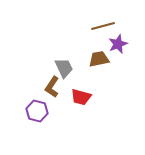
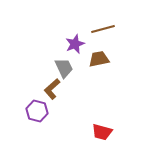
brown line: moved 3 px down
purple star: moved 43 px left
brown L-shape: moved 2 px down; rotated 15 degrees clockwise
red trapezoid: moved 21 px right, 35 px down
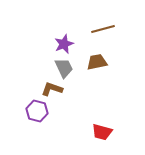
purple star: moved 11 px left
brown trapezoid: moved 2 px left, 3 px down
brown L-shape: rotated 60 degrees clockwise
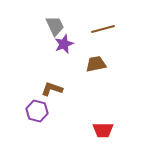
brown trapezoid: moved 1 px left, 2 px down
gray trapezoid: moved 9 px left, 42 px up
red trapezoid: moved 1 px right, 2 px up; rotated 15 degrees counterclockwise
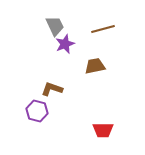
purple star: moved 1 px right
brown trapezoid: moved 1 px left, 2 px down
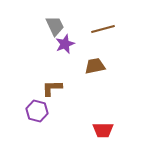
brown L-shape: moved 1 px up; rotated 20 degrees counterclockwise
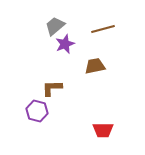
gray trapezoid: rotated 105 degrees counterclockwise
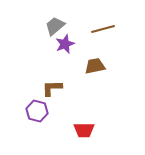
red trapezoid: moved 19 px left
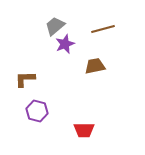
brown L-shape: moved 27 px left, 9 px up
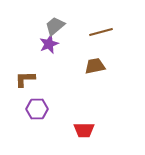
brown line: moved 2 px left, 3 px down
purple star: moved 16 px left
purple hexagon: moved 2 px up; rotated 15 degrees counterclockwise
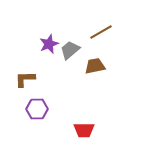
gray trapezoid: moved 15 px right, 24 px down
brown line: rotated 15 degrees counterclockwise
